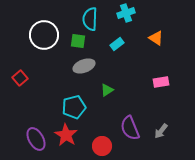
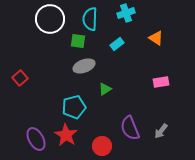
white circle: moved 6 px right, 16 px up
green triangle: moved 2 px left, 1 px up
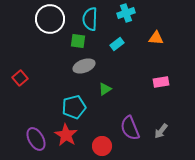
orange triangle: rotated 28 degrees counterclockwise
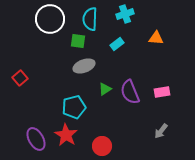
cyan cross: moved 1 px left, 1 px down
pink rectangle: moved 1 px right, 10 px down
purple semicircle: moved 36 px up
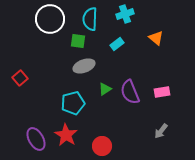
orange triangle: rotated 35 degrees clockwise
cyan pentagon: moved 1 px left, 4 px up
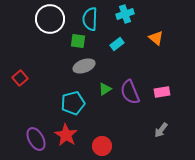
gray arrow: moved 1 px up
